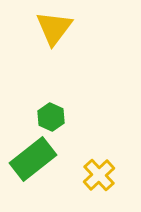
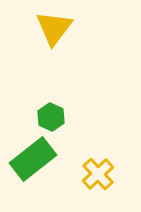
yellow cross: moved 1 px left, 1 px up
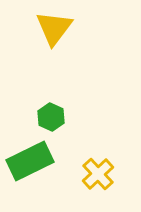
green rectangle: moved 3 px left, 2 px down; rotated 12 degrees clockwise
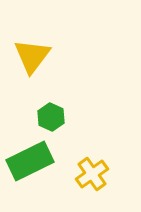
yellow triangle: moved 22 px left, 28 px down
yellow cross: moved 6 px left; rotated 8 degrees clockwise
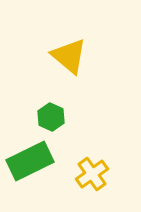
yellow triangle: moved 37 px right; rotated 27 degrees counterclockwise
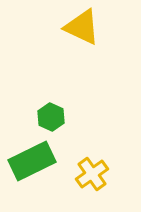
yellow triangle: moved 13 px right, 29 px up; rotated 15 degrees counterclockwise
green rectangle: moved 2 px right
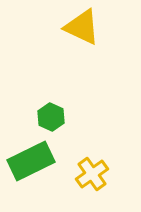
green rectangle: moved 1 px left
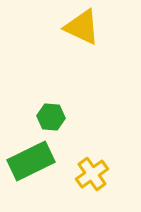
green hexagon: rotated 20 degrees counterclockwise
